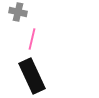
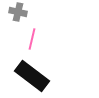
black rectangle: rotated 28 degrees counterclockwise
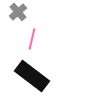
gray cross: rotated 36 degrees clockwise
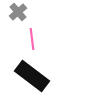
pink line: rotated 20 degrees counterclockwise
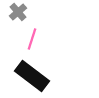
pink line: rotated 25 degrees clockwise
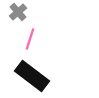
pink line: moved 2 px left
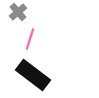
black rectangle: moved 1 px right, 1 px up
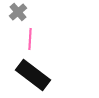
pink line: rotated 15 degrees counterclockwise
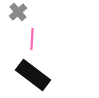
pink line: moved 2 px right
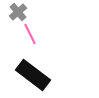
pink line: moved 2 px left, 5 px up; rotated 30 degrees counterclockwise
